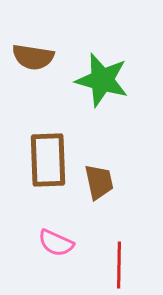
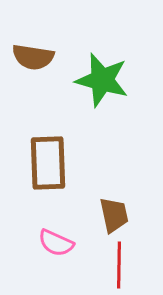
brown rectangle: moved 3 px down
brown trapezoid: moved 15 px right, 33 px down
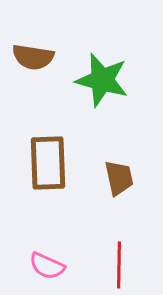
brown trapezoid: moved 5 px right, 37 px up
pink semicircle: moved 9 px left, 23 px down
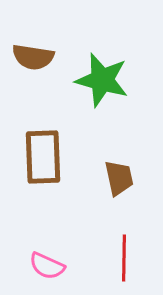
brown rectangle: moved 5 px left, 6 px up
red line: moved 5 px right, 7 px up
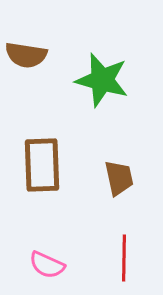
brown semicircle: moved 7 px left, 2 px up
brown rectangle: moved 1 px left, 8 px down
pink semicircle: moved 1 px up
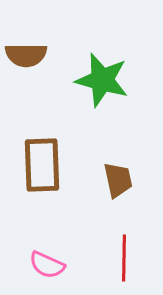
brown semicircle: rotated 9 degrees counterclockwise
brown trapezoid: moved 1 px left, 2 px down
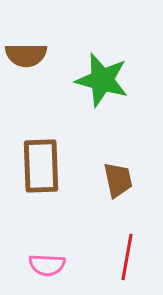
brown rectangle: moved 1 px left, 1 px down
red line: moved 3 px right, 1 px up; rotated 9 degrees clockwise
pink semicircle: rotated 21 degrees counterclockwise
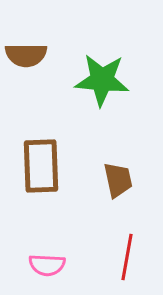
green star: rotated 10 degrees counterclockwise
